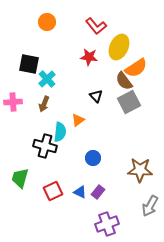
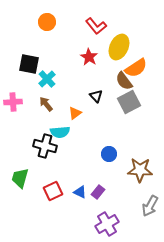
red star: rotated 24 degrees clockwise
brown arrow: moved 2 px right; rotated 119 degrees clockwise
orange triangle: moved 3 px left, 7 px up
cyan semicircle: rotated 78 degrees clockwise
blue circle: moved 16 px right, 4 px up
purple cross: rotated 10 degrees counterclockwise
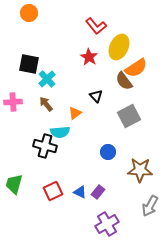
orange circle: moved 18 px left, 9 px up
gray square: moved 14 px down
blue circle: moved 1 px left, 2 px up
green trapezoid: moved 6 px left, 6 px down
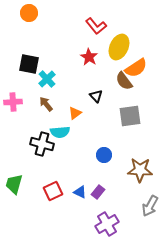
gray square: moved 1 px right; rotated 20 degrees clockwise
black cross: moved 3 px left, 2 px up
blue circle: moved 4 px left, 3 px down
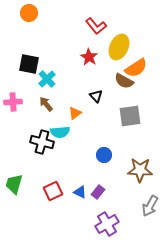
brown semicircle: rotated 24 degrees counterclockwise
black cross: moved 2 px up
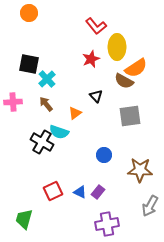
yellow ellipse: moved 2 px left; rotated 25 degrees counterclockwise
red star: moved 2 px right, 2 px down; rotated 18 degrees clockwise
cyan semicircle: moved 1 px left; rotated 24 degrees clockwise
black cross: rotated 15 degrees clockwise
green trapezoid: moved 10 px right, 35 px down
purple cross: rotated 20 degrees clockwise
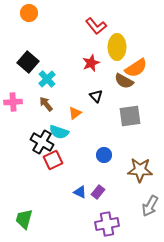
red star: moved 4 px down
black square: moved 1 px left, 2 px up; rotated 30 degrees clockwise
red square: moved 31 px up
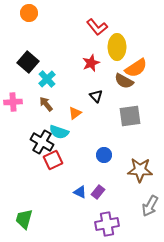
red L-shape: moved 1 px right, 1 px down
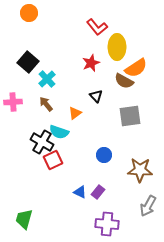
gray arrow: moved 2 px left
purple cross: rotated 15 degrees clockwise
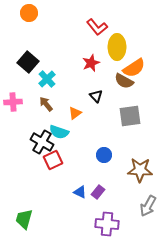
orange semicircle: moved 2 px left
